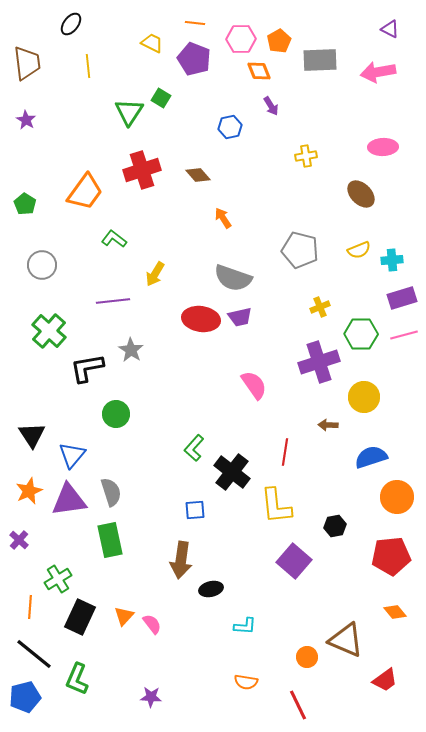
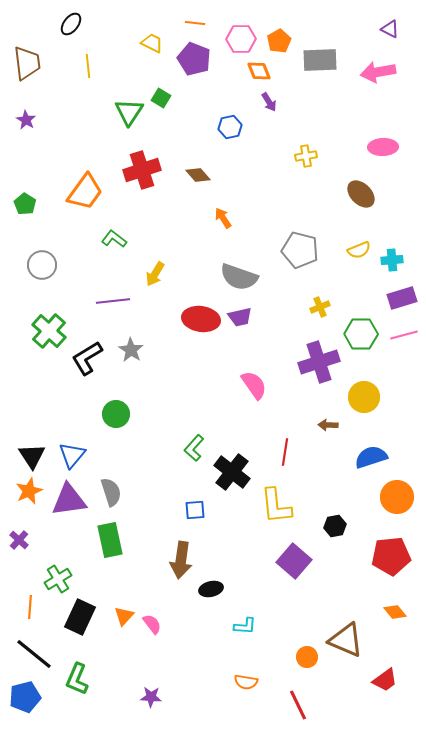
purple arrow at (271, 106): moved 2 px left, 4 px up
gray semicircle at (233, 278): moved 6 px right, 1 px up
black L-shape at (87, 368): moved 10 px up; rotated 21 degrees counterclockwise
black triangle at (32, 435): moved 21 px down
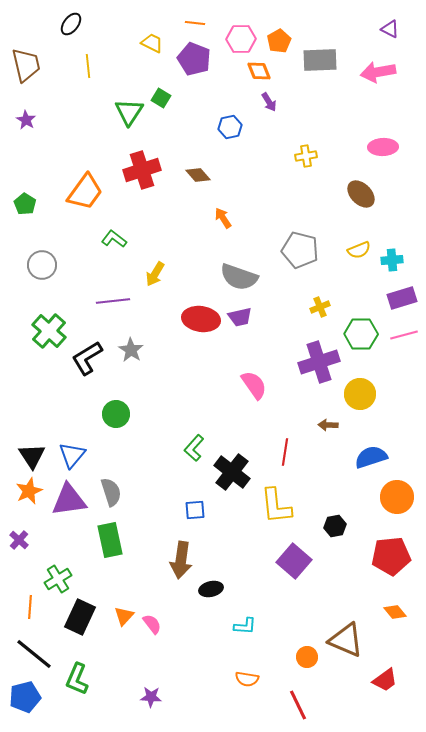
brown trapezoid at (27, 63): moved 1 px left, 2 px down; rotated 6 degrees counterclockwise
yellow circle at (364, 397): moved 4 px left, 3 px up
orange semicircle at (246, 682): moved 1 px right, 3 px up
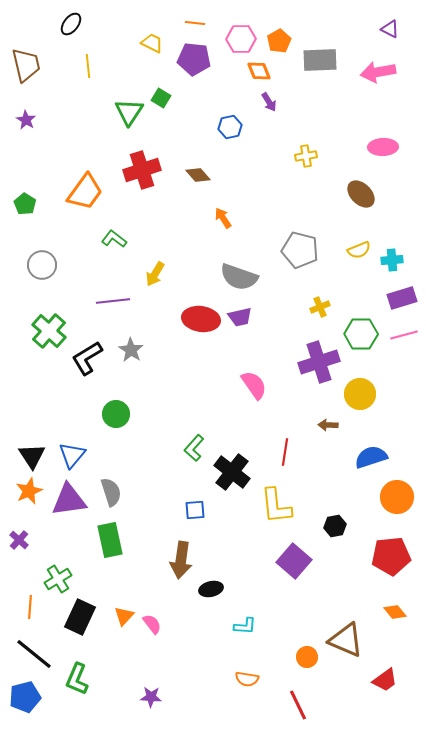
purple pentagon at (194, 59): rotated 16 degrees counterclockwise
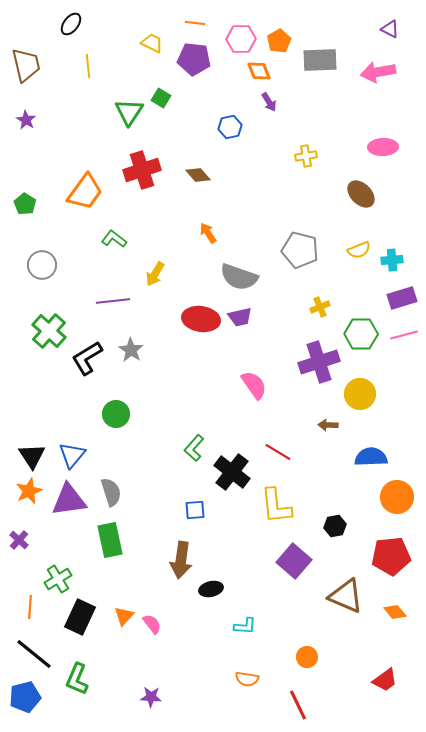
orange arrow at (223, 218): moved 15 px left, 15 px down
red line at (285, 452): moved 7 px left; rotated 68 degrees counterclockwise
blue semicircle at (371, 457): rotated 16 degrees clockwise
brown triangle at (346, 640): moved 44 px up
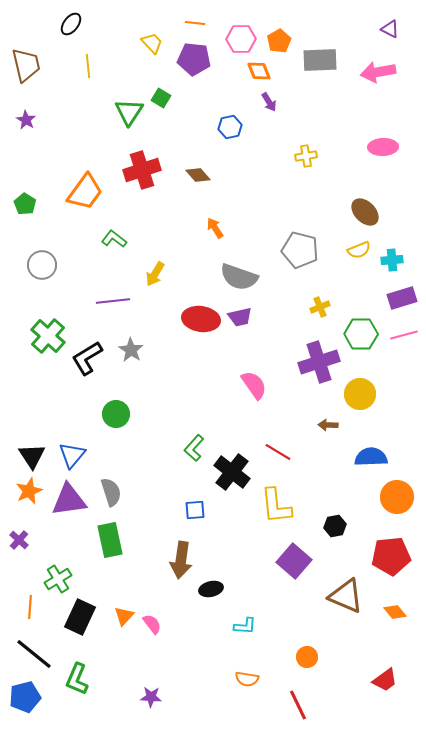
yellow trapezoid at (152, 43): rotated 20 degrees clockwise
brown ellipse at (361, 194): moved 4 px right, 18 px down
orange arrow at (208, 233): moved 7 px right, 5 px up
green cross at (49, 331): moved 1 px left, 5 px down
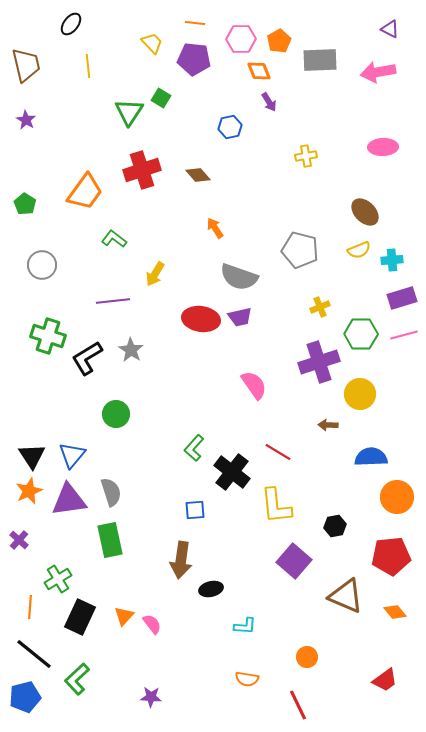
green cross at (48, 336): rotated 24 degrees counterclockwise
green L-shape at (77, 679): rotated 24 degrees clockwise
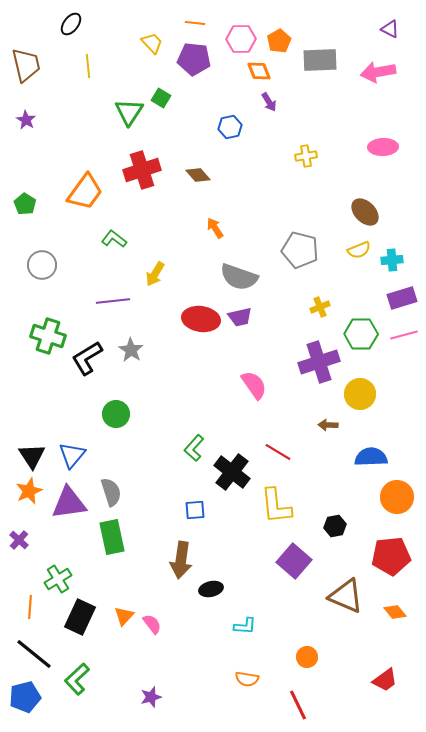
purple triangle at (69, 500): moved 3 px down
green rectangle at (110, 540): moved 2 px right, 3 px up
purple star at (151, 697): rotated 20 degrees counterclockwise
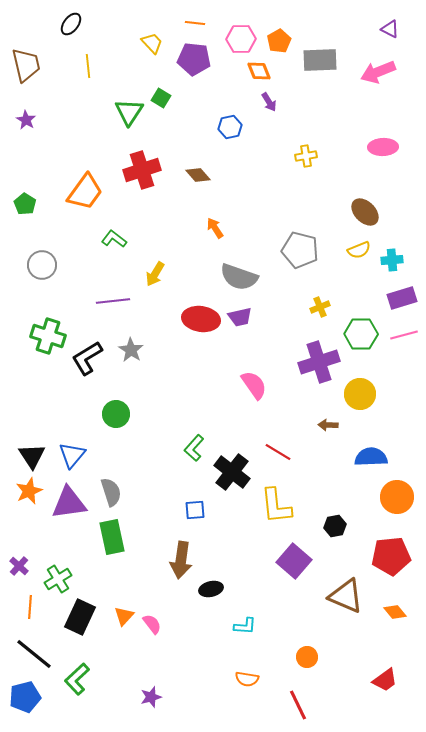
pink arrow at (378, 72): rotated 12 degrees counterclockwise
purple cross at (19, 540): moved 26 px down
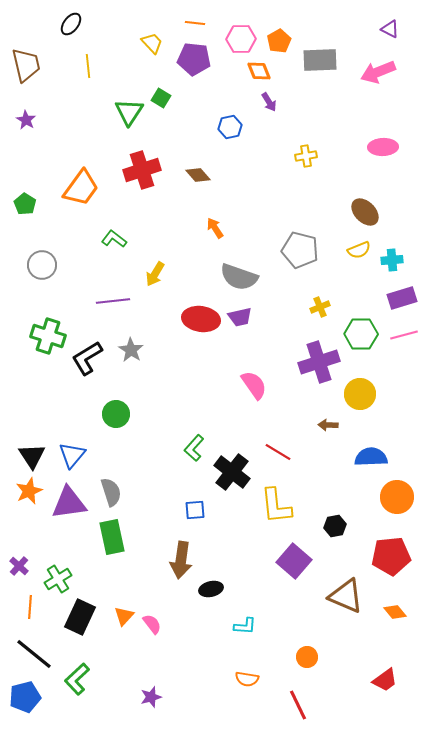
orange trapezoid at (85, 192): moved 4 px left, 4 px up
